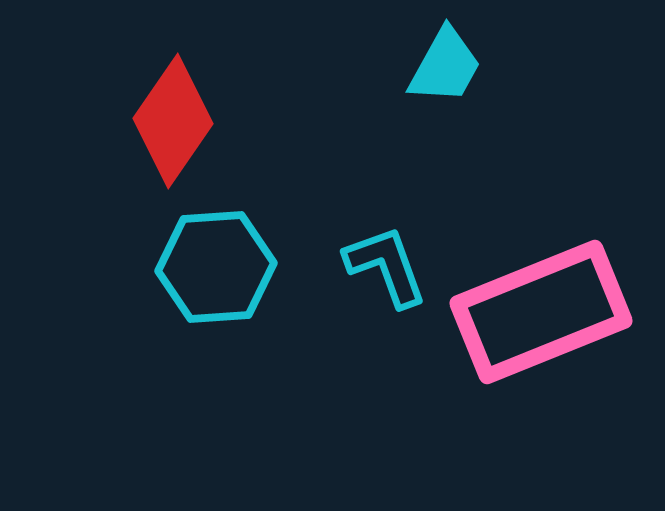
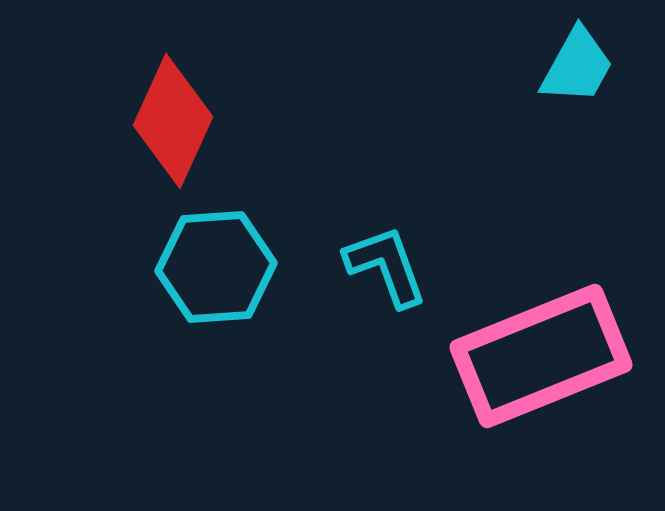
cyan trapezoid: moved 132 px right
red diamond: rotated 10 degrees counterclockwise
pink rectangle: moved 44 px down
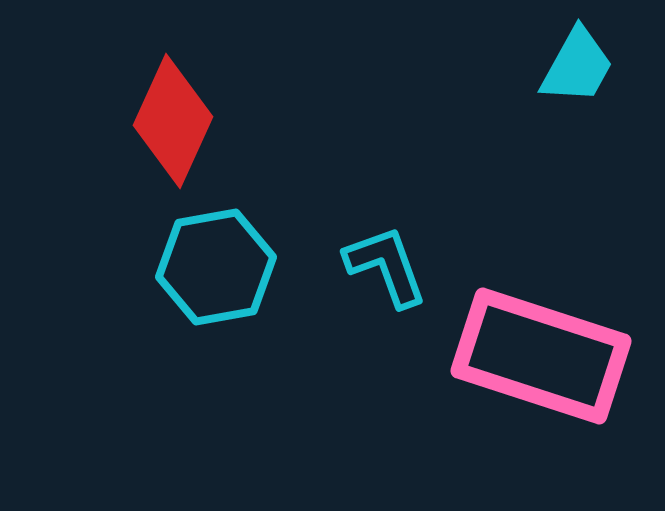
cyan hexagon: rotated 6 degrees counterclockwise
pink rectangle: rotated 40 degrees clockwise
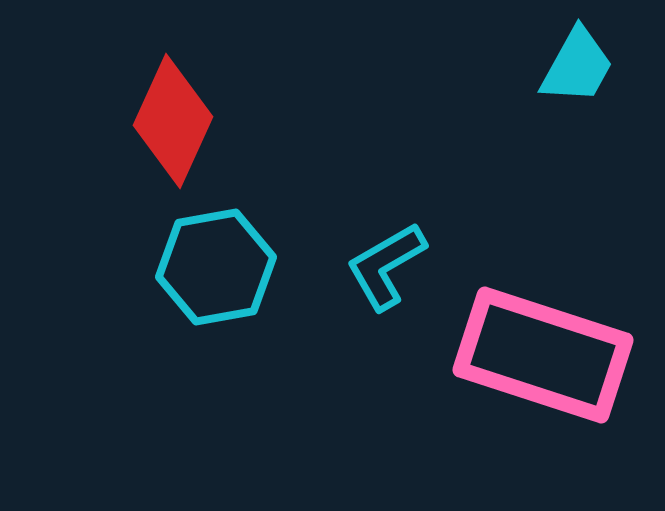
cyan L-shape: rotated 100 degrees counterclockwise
pink rectangle: moved 2 px right, 1 px up
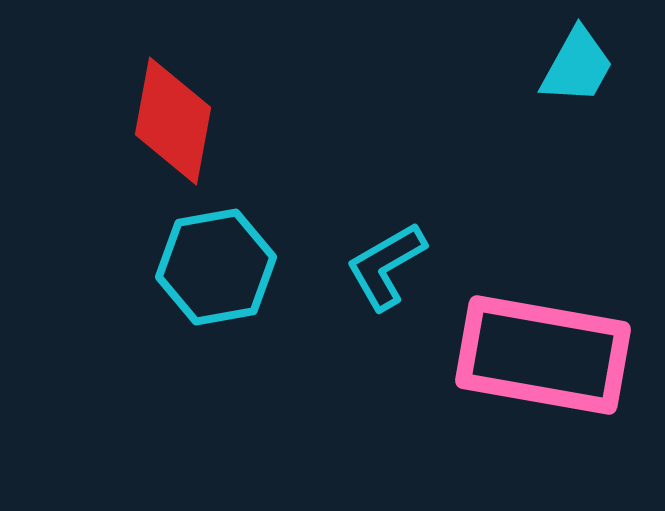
red diamond: rotated 14 degrees counterclockwise
pink rectangle: rotated 8 degrees counterclockwise
